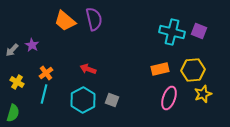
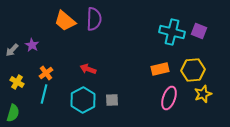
purple semicircle: rotated 15 degrees clockwise
gray square: rotated 24 degrees counterclockwise
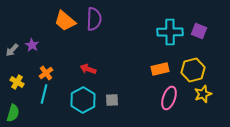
cyan cross: moved 2 px left; rotated 15 degrees counterclockwise
yellow hexagon: rotated 10 degrees counterclockwise
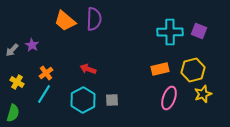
cyan line: rotated 18 degrees clockwise
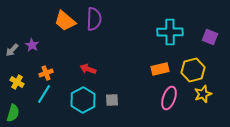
purple square: moved 11 px right, 6 px down
orange cross: rotated 16 degrees clockwise
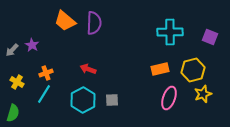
purple semicircle: moved 4 px down
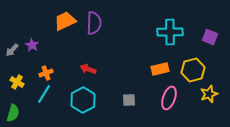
orange trapezoid: rotated 115 degrees clockwise
yellow star: moved 6 px right
gray square: moved 17 px right
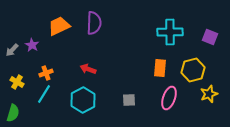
orange trapezoid: moved 6 px left, 5 px down
orange rectangle: moved 1 px up; rotated 72 degrees counterclockwise
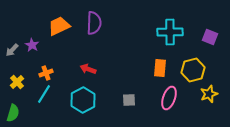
yellow cross: rotated 16 degrees clockwise
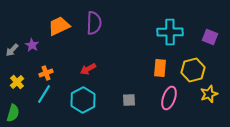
red arrow: rotated 49 degrees counterclockwise
